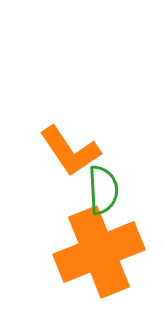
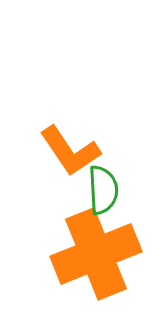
orange cross: moved 3 px left, 2 px down
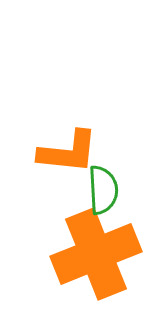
orange L-shape: moved 2 px left, 1 px down; rotated 50 degrees counterclockwise
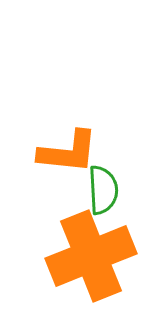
orange cross: moved 5 px left, 2 px down
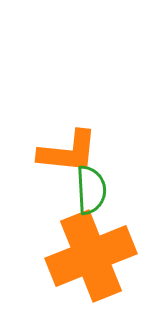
green semicircle: moved 12 px left
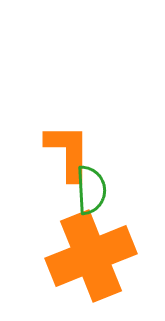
orange L-shape: rotated 96 degrees counterclockwise
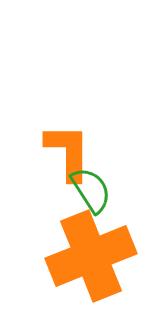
green semicircle: rotated 30 degrees counterclockwise
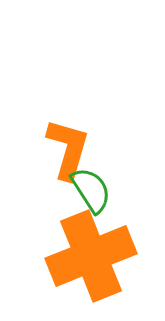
orange L-shape: moved 3 px up; rotated 16 degrees clockwise
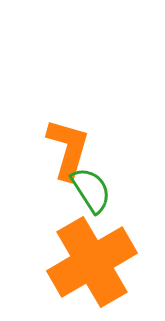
orange cross: moved 1 px right, 6 px down; rotated 8 degrees counterclockwise
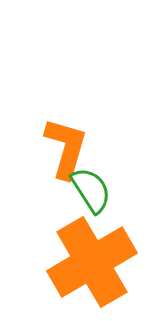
orange L-shape: moved 2 px left, 1 px up
